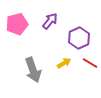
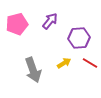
purple hexagon: rotated 20 degrees clockwise
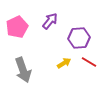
pink pentagon: moved 3 px down; rotated 10 degrees counterclockwise
red line: moved 1 px left, 1 px up
gray arrow: moved 10 px left
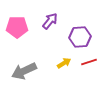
pink pentagon: rotated 25 degrees clockwise
purple hexagon: moved 1 px right, 1 px up
red line: rotated 49 degrees counterclockwise
gray arrow: moved 1 px right, 1 px down; rotated 85 degrees clockwise
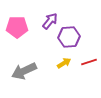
purple hexagon: moved 11 px left
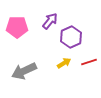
purple hexagon: moved 2 px right; rotated 20 degrees counterclockwise
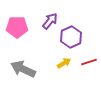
gray arrow: moved 1 px left, 2 px up; rotated 50 degrees clockwise
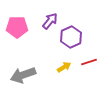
yellow arrow: moved 4 px down
gray arrow: moved 6 px down; rotated 45 degrees counterclockwise
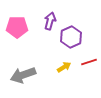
purple arrow: rotated 24 degrees counterclockwise
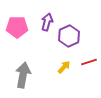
purple arrow: moved 3 px left, 1 px down
purple hexagon: moved 2 px left, 1 px up
yellow arrow: rotated 16 degrees counterclockwise
gray arrow: rotated 120 degrees clockwise
